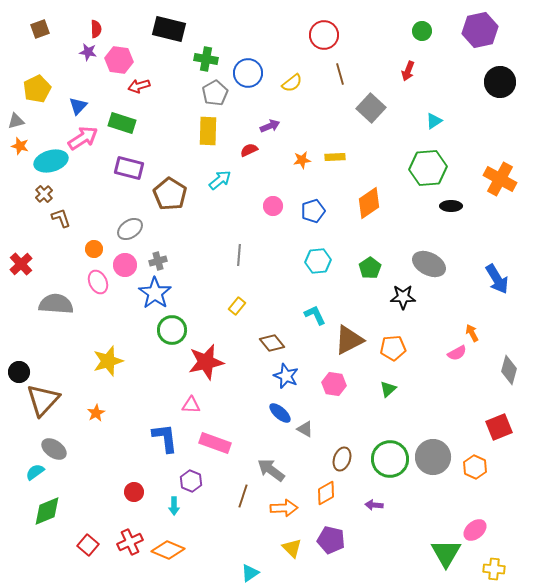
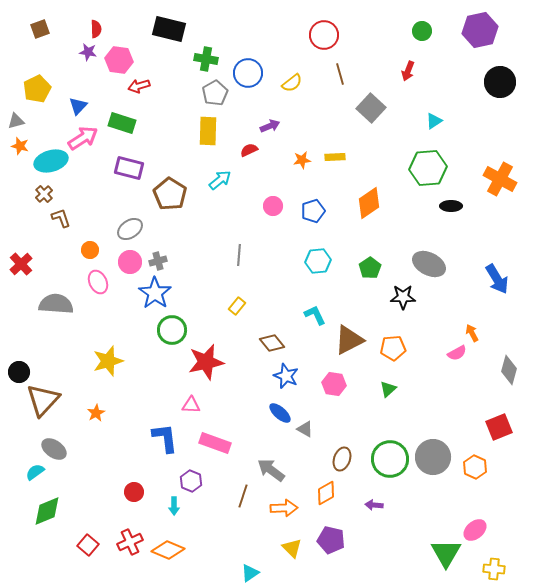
orange circle at (94, 249): moved 4 px left, 1 px down
pink circle at (125, 265): moved 5 px right, 3 px up
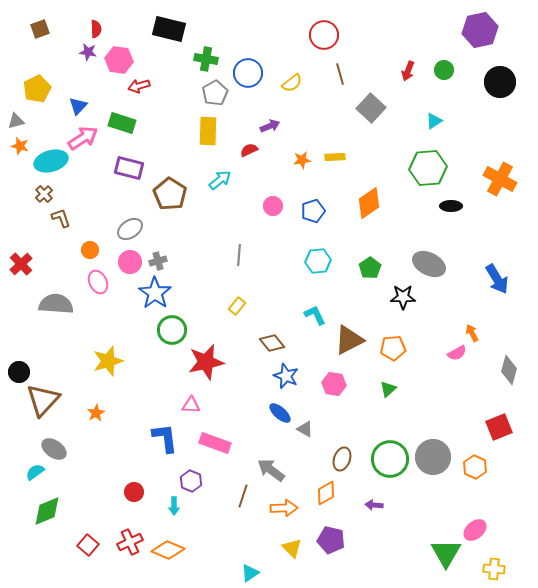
green circle at (422, 31): moved 22 px right, 39 px down
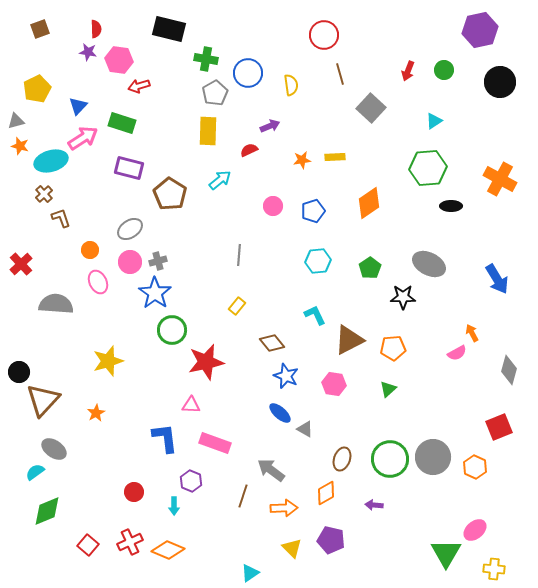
yellow semicircle at (292, 83): moved 1 px left, 2 px down; rotated 60 degrees counterclockwise
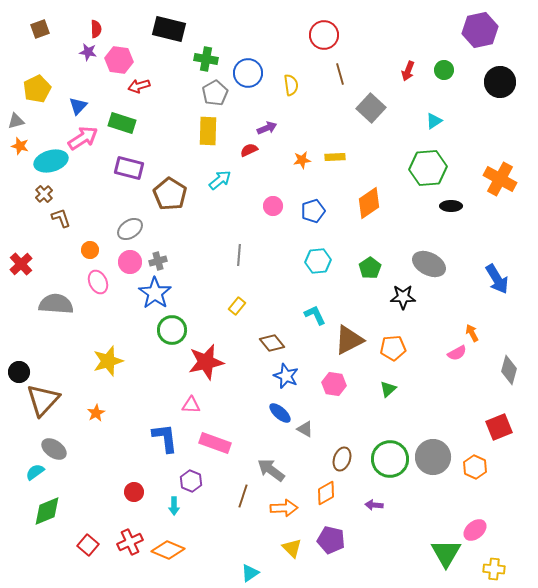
purple arrow at (270, 126): moved 3 px left, 2 px down
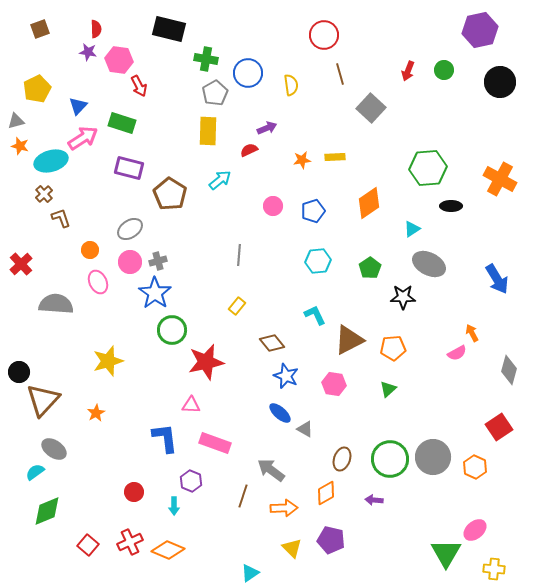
red arrow at (139, 86): rotated 100 degrees counterclockwise
cyan triangle at (434, 121): moved 22 px left, 108 px down
red square at (499, 427): rotated 12 degrees counterclockwise
purple arrow at (374, 505): moved 5 px up
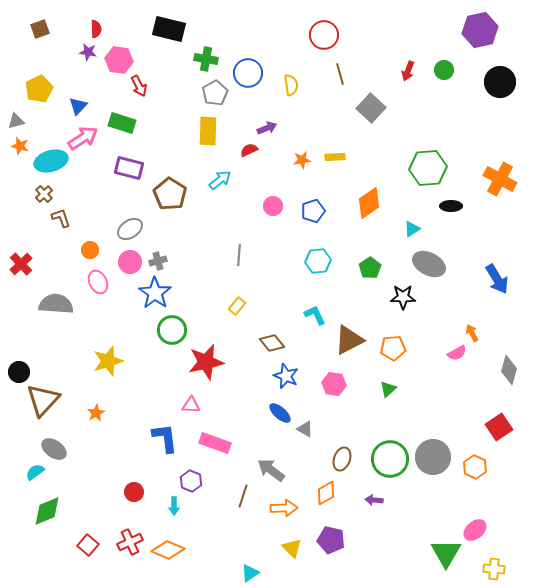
yellow pentagon at (37, 89): moved 2 px right
